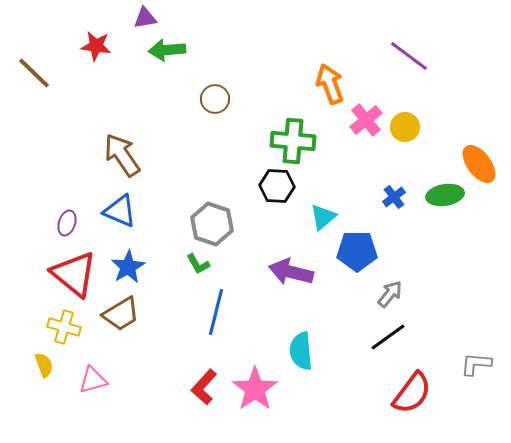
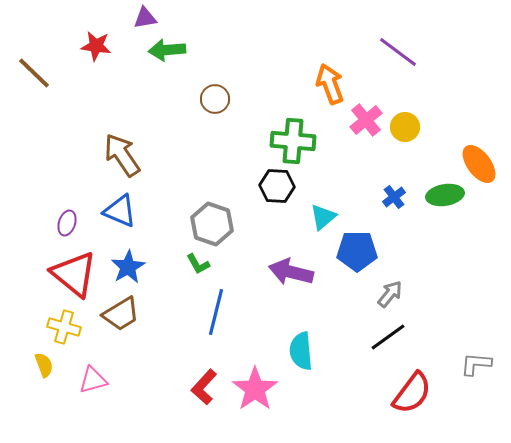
purple line: moved 11 px left, 4 px up
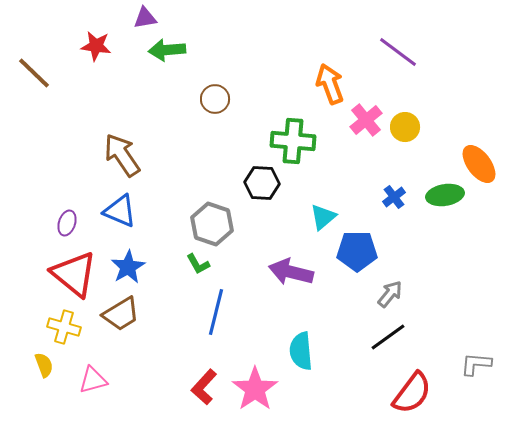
black hexagon: moved 15 px left, 3 px up
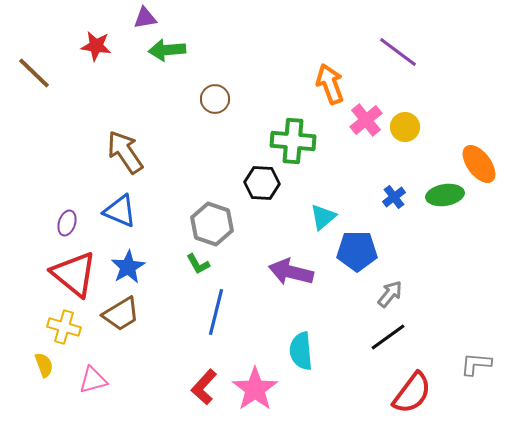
brown arrow: moved 3 px right, 3 px up
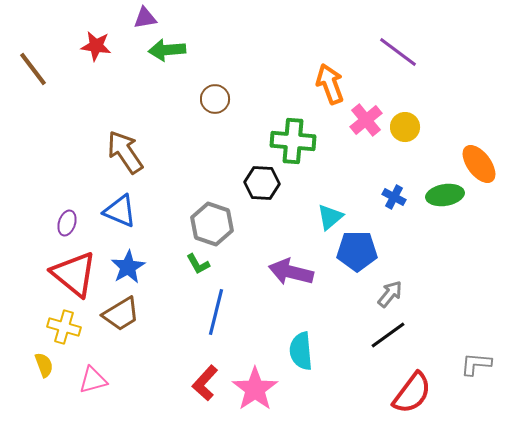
brown line: moved 1 px left, 4 px up; rotated 9 degrees clockwise
blue cross: rotated 25 degrees counterclockwise
cyan triangle: moved 7 px right
black line: moved 2 px up
red L-shape: moved 1 px right, 4 px up
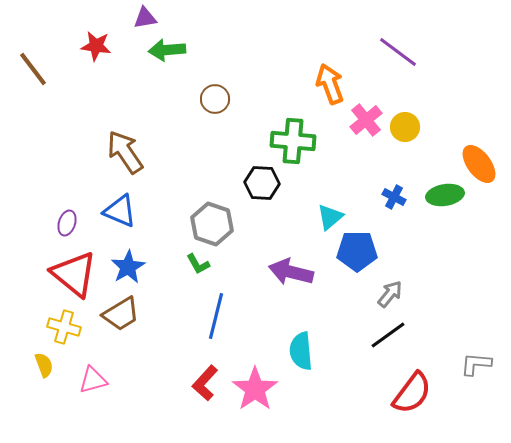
blue line: moved 4 px down
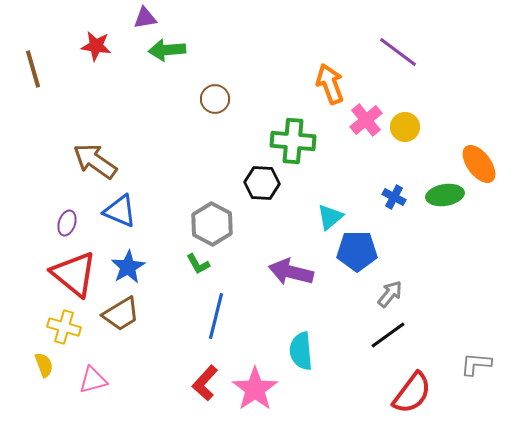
brown line: rotated 21 degrees clockwise
brown arrow: moved 30 px left, 9 px down; rotated 21 degrees counterclockwise
gray hexagon: rotated 9 degrees clockwise
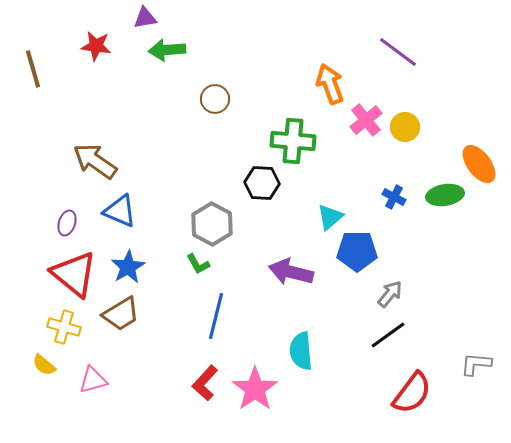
yellow semicircle: rotated 150 degrees clockwise
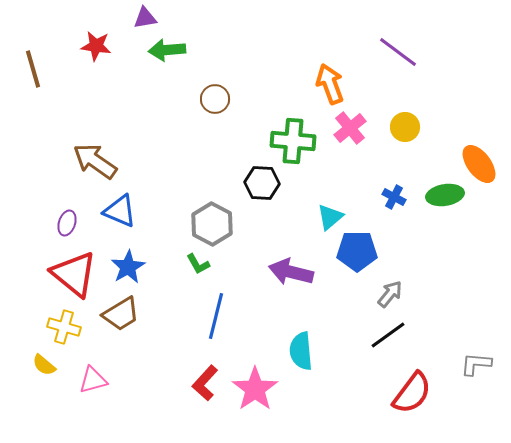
pink cross: moved 16 px left, 8 px down
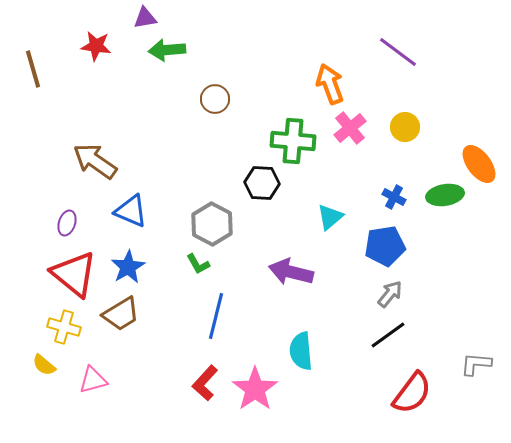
blue triangle: moved 11 px right
blue pentagon: moved 28 px right, 5 px up; rotated 9 degrees counterclockwise
